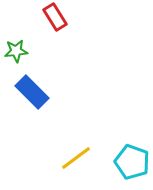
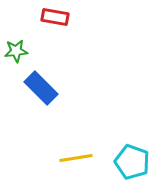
red rectangle: rotated 48 degrees counterclockwise
blue rectangle: moved 9 px right, 4 px up
yellow line: rotated 28 degrees clockwise
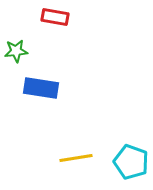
blue rectangle: rotated 36 degrees counterclockwise
cyan pentagon: moved 1 px left
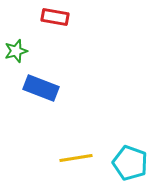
green star: rotated 10 degrees counterclockwise
blue rectangle: rotated 12 degrees clockwise
cyan pentagon: moved 1 px left, 1 px down
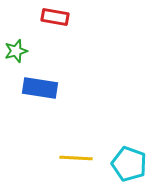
blue rectangle: moved 1 px left; rotated 12 degrees counterclockwise
yellow line: rotated 12 degrees clockwise
cyan pentagon: moved 1 px left, 1 px down
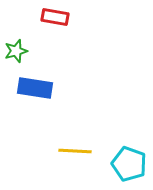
blue rectangle: moved 5 px left
yellow line: moved 1 px left, 7 px up
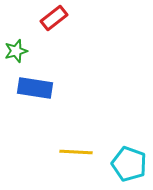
red rectangle: moved 1 px left, 1 px down; rotated 48 degrees counterclockwise
yellow line: moved 1 px right, 1 px down
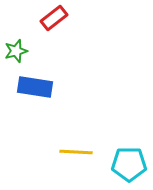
blue rectangle: moved 1 px up
cyan pentagon: rotated 20 degrees counterclockwise
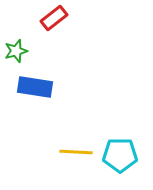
cyan pentagon: moved 9 px left, 9 px up
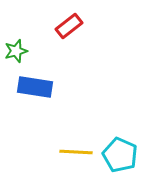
red rectangle: moved 15 px right, 8 px down
cyan pentagon: rotated 24 degrees clockwise
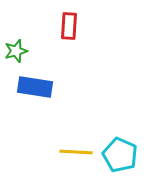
red rectangle: rotated 48 degrees counterclockwise
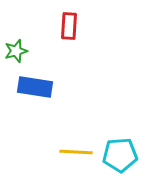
cyan pentagon: rotated 28 degrees counterclockwise
